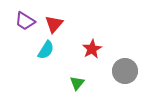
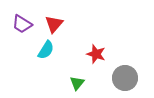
purple trapezoid: moved 3 px left, 3 px down
red star: moved 4 px right, 5 px down; rotated 24 degrees counterclockwise
gray circle: moved 7 px down
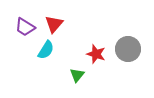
purple trapezoid: moved 3 px right, 3 px down
gray circle: moved 3 px right, 29 px up
green triangle: moved 8 px up
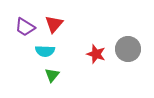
cyan semicircle: moved 1 px left, 1 px down; rotated 60 degrees clockwise
green triangle: moved 25 px left
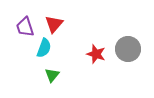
purple trapezoid: rotated 40 degrees clockwise
cyan semicircle: moved 1 px left, 3 px up; rotated 72 degrees counterclockwise
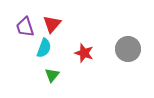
red triangle: moved 2 px left
red star: moved 12 px left, 1 px up
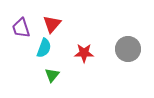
purple trapezoid: moved 4 px left, 1 px down
red star: rotated 18 degrees counterclockwise
